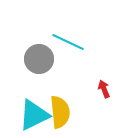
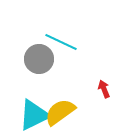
cyan line: moved 7 px left
yellow semicircle: rotated 120 degrees counterclockwise
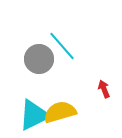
cyan line: moved 1 px right, 4 px down; rotated 24 degrees clockwise
yellow semicircle: rotated 20 degrees clockwise
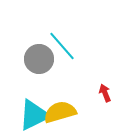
red arrow: moved 1 px right, 4 px down
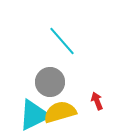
cyan line: moved 5 px up
gray circle: moved 11 px right, 23 px down
red arrow: moved 8 px left, 8 px down
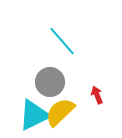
red arrow: moved 6 px up
yellow semicircle: rotated 28 degrees counterclockwise
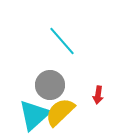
gray circle: moved 3 px down
red arrow: moved 1 px right; rotated 150 degrees counterclockwise
cyan triangle: rotated 16 degrees counterclockwise
